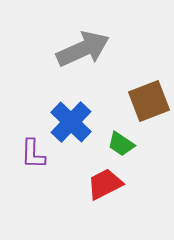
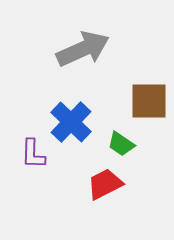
brown square: rotated 21 degrees clockwise
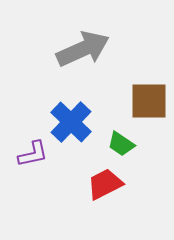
purple L-shape: rotated 104 degrees counterclockwise
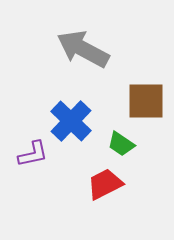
gray arrow: rotated 128 degrees counterclockwise
brown square: moved 3 px left
blue cross: moved 1 px up
